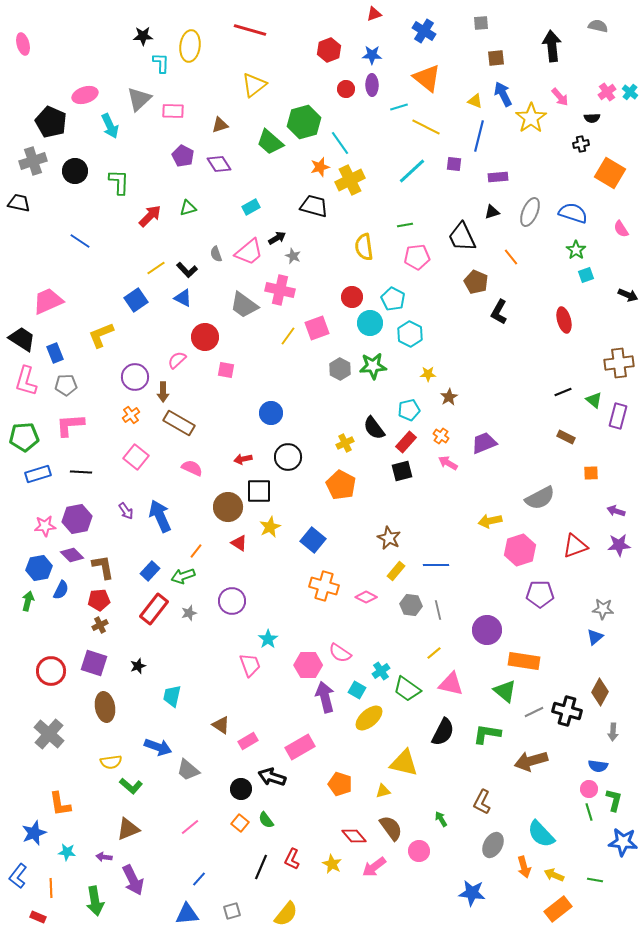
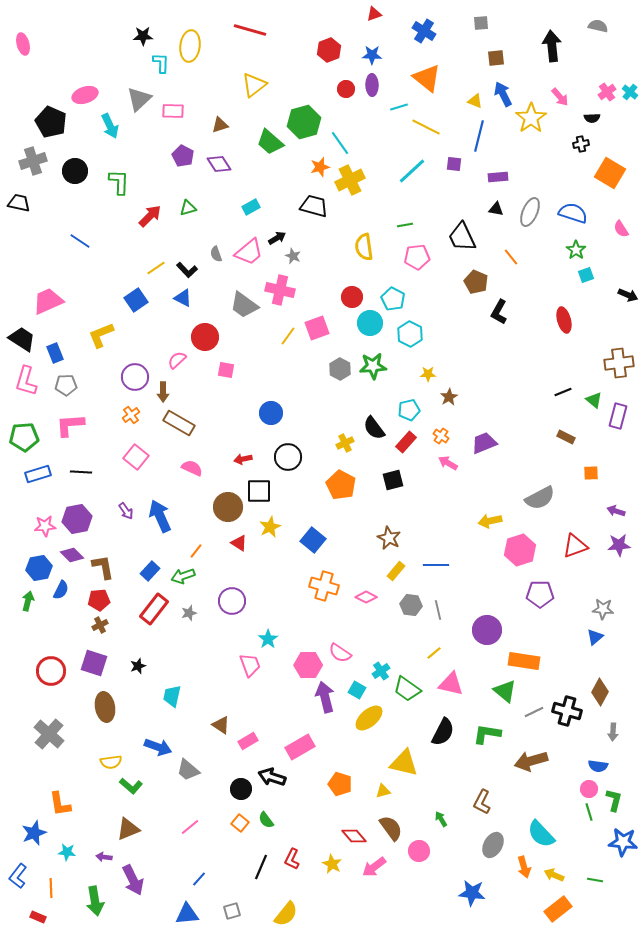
black triangle at (492, 212): moved 4 px right, 3 px up; rotated 28 degrees clockwise
black square at (402, 471): moved 9 px left, 9 px down
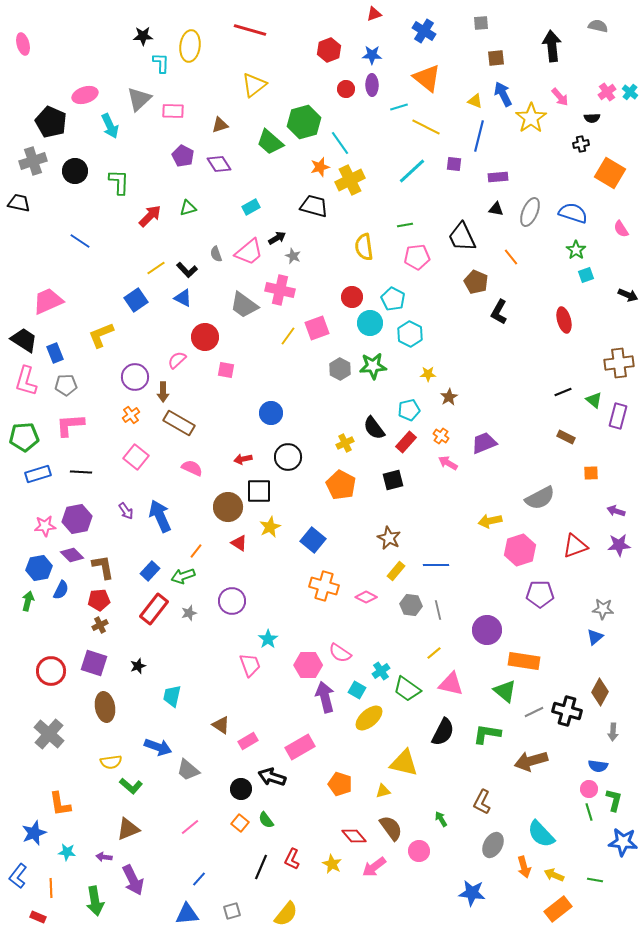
black trapezoid at (22, 339): moved 2 px right, 1 px down
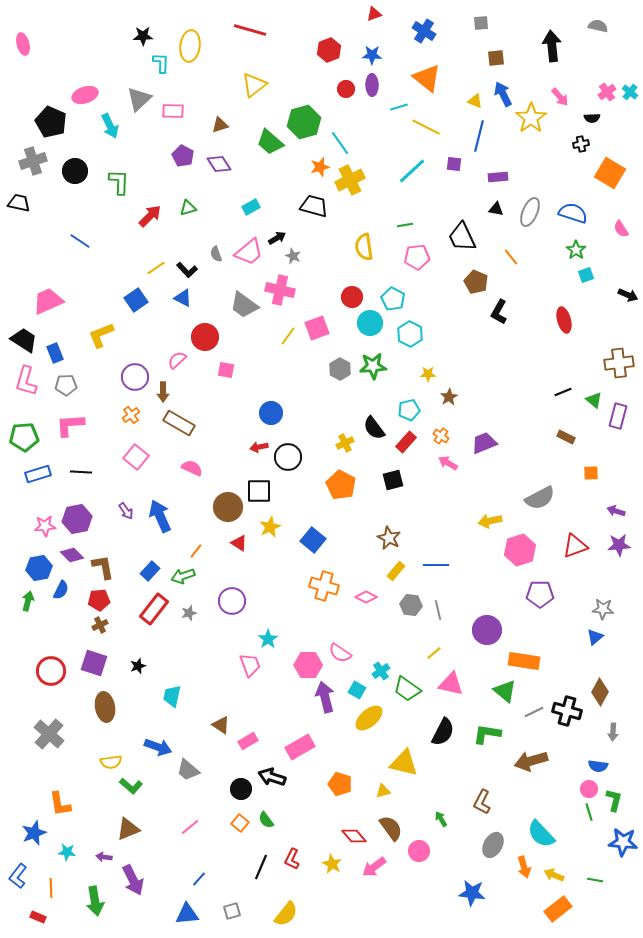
red arrow at (243, 459): moved 16 px right, 12 px up
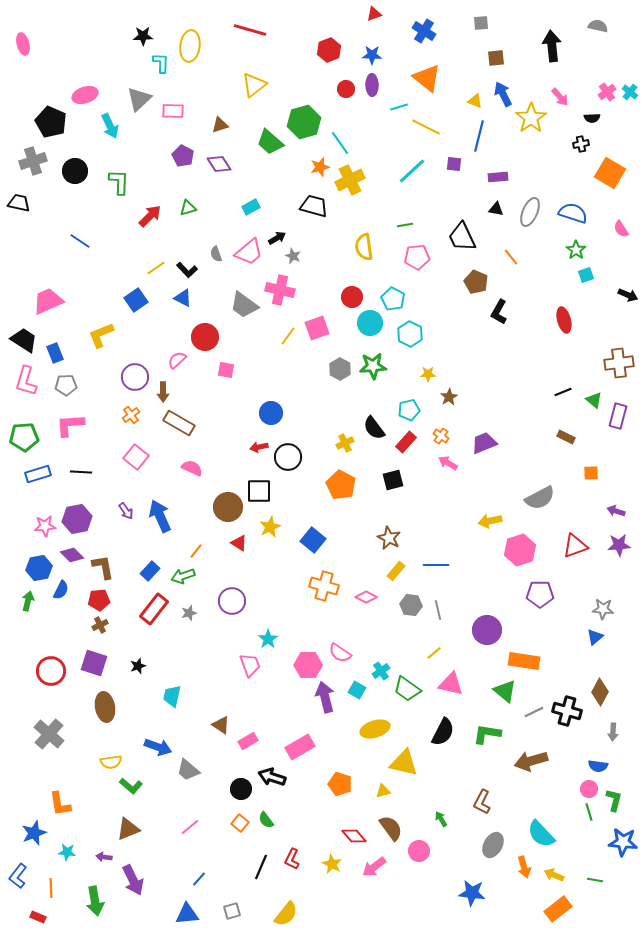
yellow ellipse at (369, 718): moved 6 px right, 11 px down; rotated 24 degrees clockwise
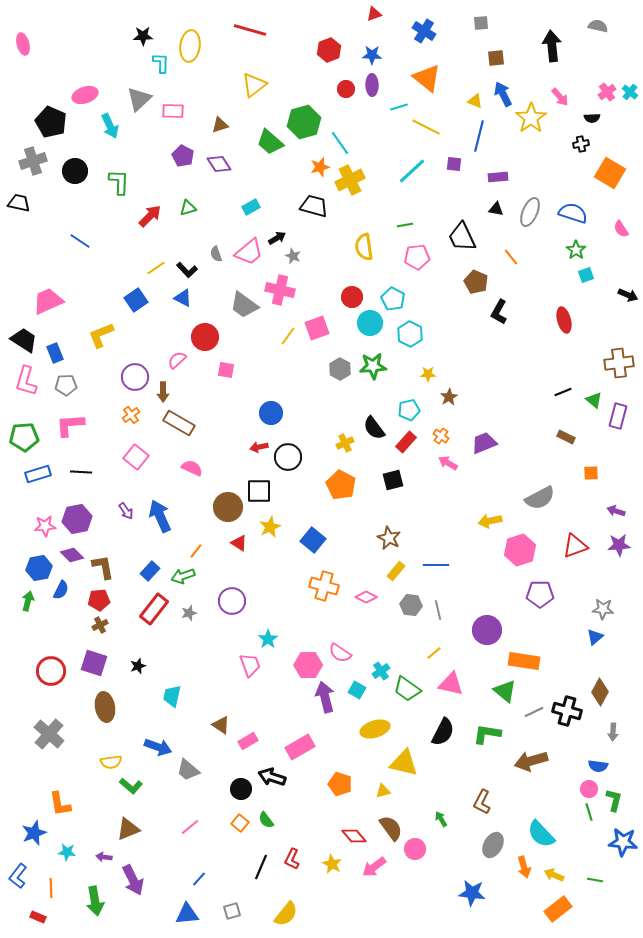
pink circle at (419, 851): moved 4 px left, 2 px up
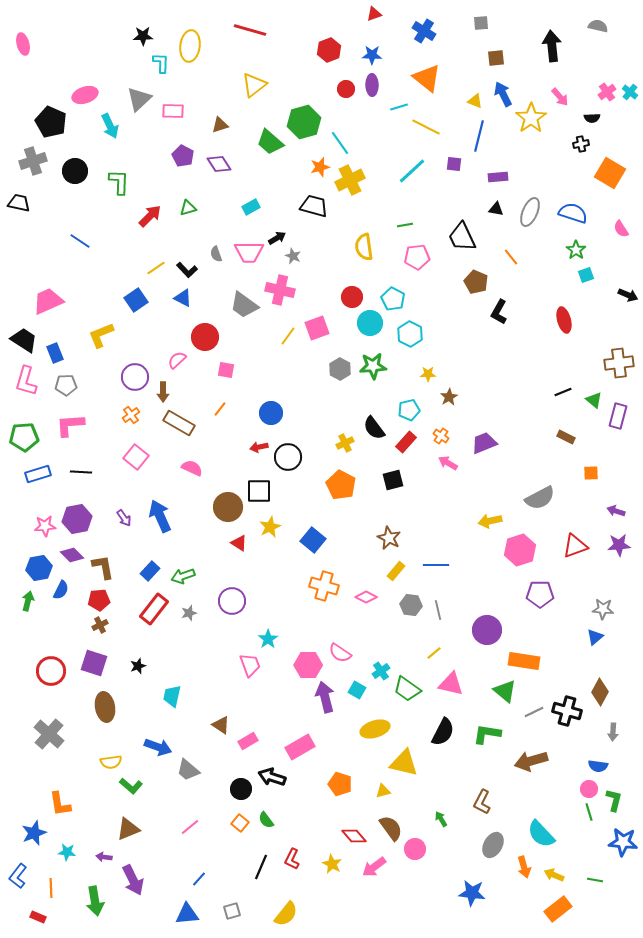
pink trapezoid at (249, 252): rotated 40 degrees clockwise
purple arrow at (126, 511): moved 2 px left, 7 px down
orange line at (196, 551): moved 24 px right, 142 px up
